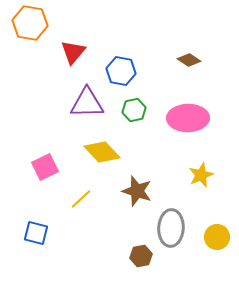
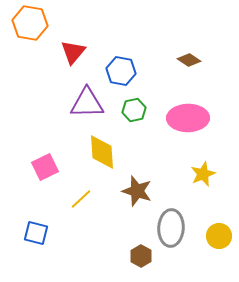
yellow diamond: rotated 39 degrees clockwise
yellow star: moved 2 px right, 1 px up
yellow circle: moved 2 px right, 1 px up
brown hexagon: rotated 20 degrees counterclockwise
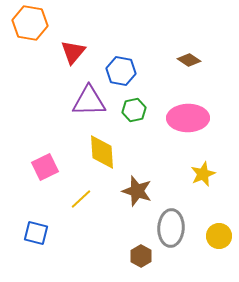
purple triangle: moved 2 px right, 2 px up
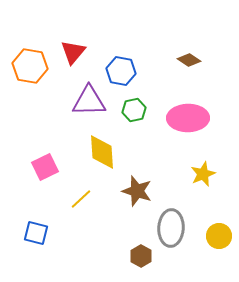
orange hexagon: moved 43 px down
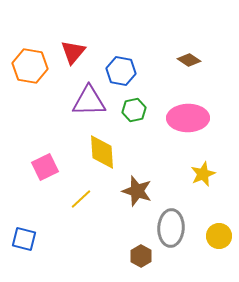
blue square: moved 12 px left, 6 px down
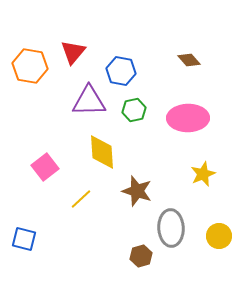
brown diamond: rotated 15 degrees clockwise
pink square: rotated 12 degrees counterclockwise
gray ellipse: rotated 6 degrees counterclockwise
brown hexagon: rotated 15 degrees clockwise
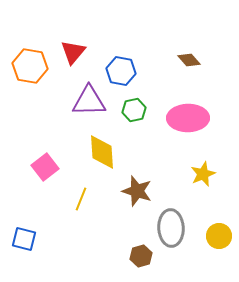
yellow line: rotated 25 degrees counterclockwise
